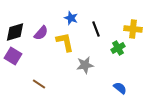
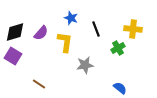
yellow L-shape: rotated 20 degrees clockwise
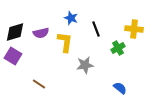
yellow cross: moved 1 px right
purple semicircle: rotated 35 degrees clockwise
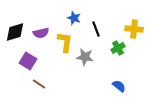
blue star: moved 3 px right
purple square: moved 15 px right, 5 px down
gray star: moved 8 px up; rotated 18 degrees clockwise
blue semicircle: moved 1 px left, 2 px up
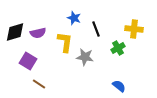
purple semicircle: moved 3 px left
